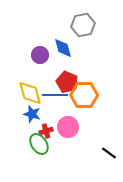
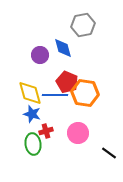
orange hexagon: moved 1 px right, 2 px up; rotated 8 degrees clockwise
pink circle: moved 10 px right, 6 px down
green ellipse: moved 6 px left; rotated 25 degrees clockwise
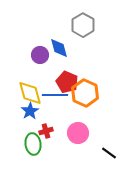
gray hexagon: rotated 20 degrees counterclockwise
blue diamond: moved 4 px left
orange hexagon: rotated 16 degrees clockwise
blue star: moved 2 px left, 3 px up; rotated 24 degrees clockwise
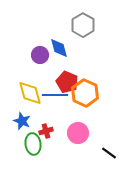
blue star: moved 8 px left, 10 px down; rotated 18 degrees counterclockwise
